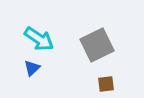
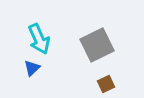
cyan arrow: rotated 32 degrees clockwise
brown square: rotated 18 degrees counterclockwise
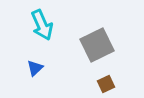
cyan arrow: moved 3 px right, 14 px up
blue triangle: moved 3 px right
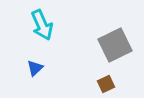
gray square: moved 18 px right
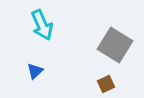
gray square: rotated 32 degrees counterclockwise
blue triangle: moved 3 px down
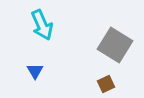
blue triangle: rotated 18 degrees counterclockwise
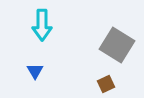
cyan arrow: rotated 24 degrees clockwise
gray square: moved 2 px right
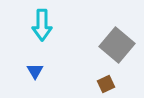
gray square: rotated 8 degrees clockwise
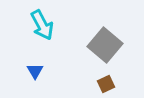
cyan arrow: rotated 28 degrees counterclockwise
gray square: moved 12 px left
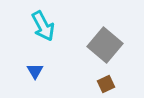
cyan arrow: moved 1 px right, 1 px down
